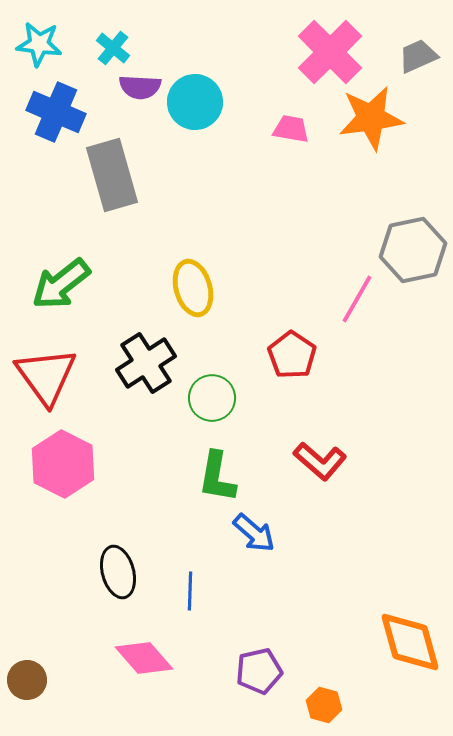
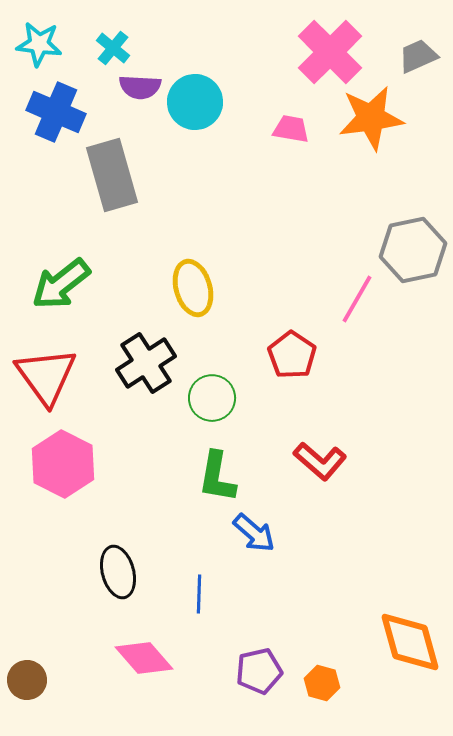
blue line: moved 9 px right, 3 px down
orange hexagon: moved 2 px left, 22 px up
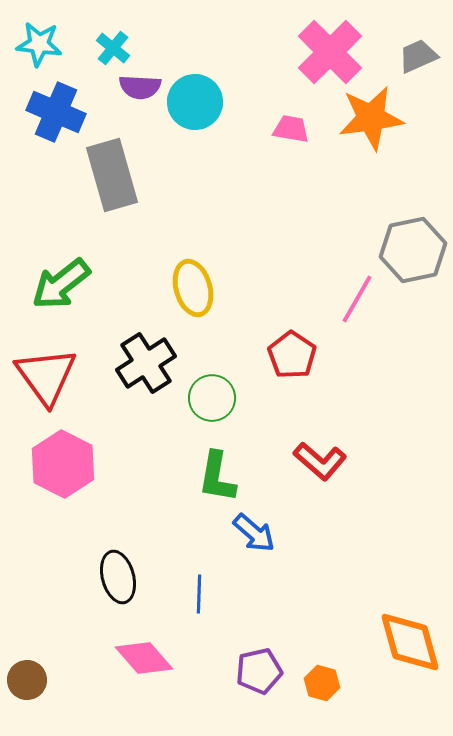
black ellipse: moved 5 px down
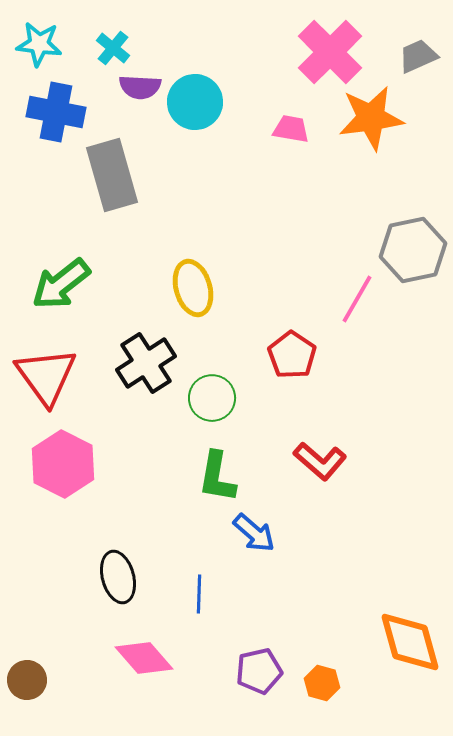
blue cross: rotated 12 degrees counterclockwise
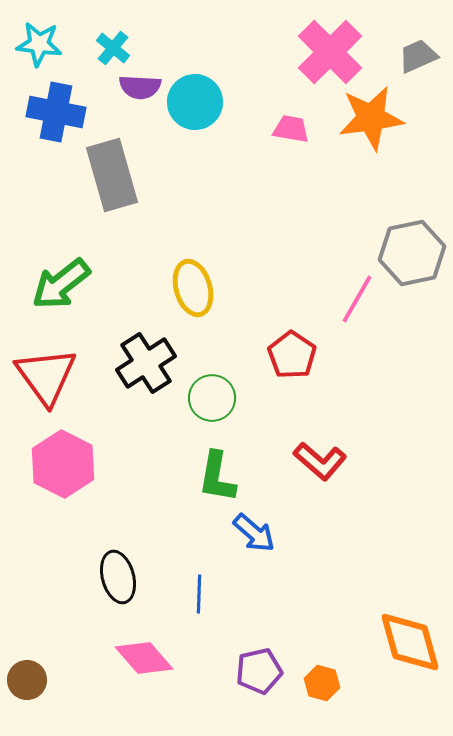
gray hexagon: moved 1 px left, 3 px down
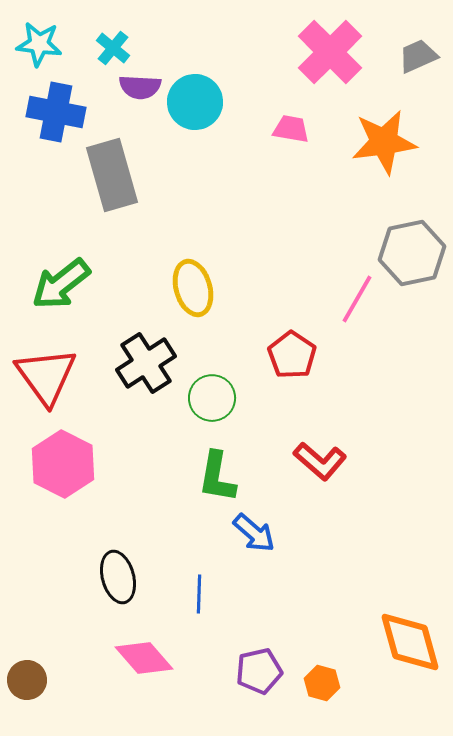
orange star: moved 13 px right, 24 px down
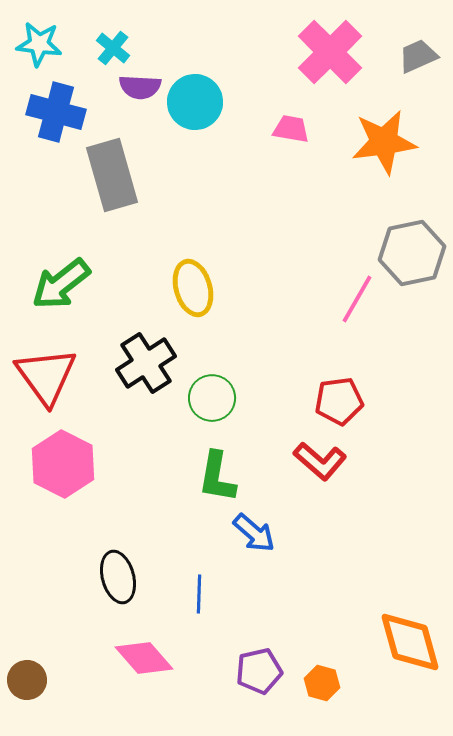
blue cross: rotated 4 degrees clockwise
red pentagon: moved 47 px right, 46 px down; rotated 30 degrees clockwise
